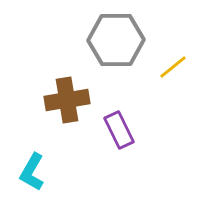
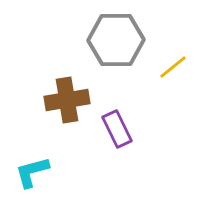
purple rectangle: moved 2 px left, 1 px up
cyan L-shape: rotated 45 degrees clockwise
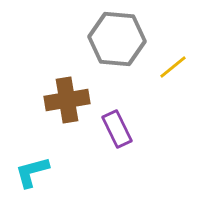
gray hexagon: moved 1 px right, 1 px up; rotated 6 degrees clockwise
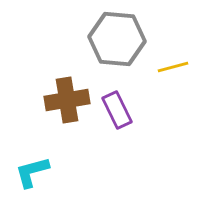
yellow line: rotated 24 degrees clockwise
purple rectangle: moved 19 px up
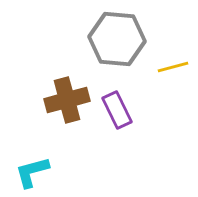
brown cross: rotated 6 degrees counterclockwise
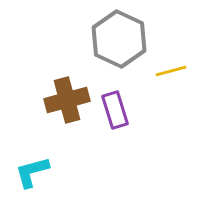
gray hexagon: moved 2 px right; rotated 20 degrees clockwise
yellow line: moved 2 px left, 4 px down
purple rectangle: moved 2 px left; rotated 9 degrees clockwise
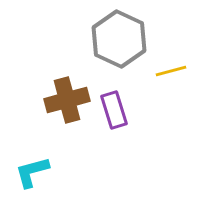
purple rectangle: moved 1 px left
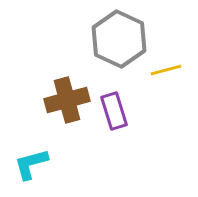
yellow line: moved 5 px left, 1 px up
purple rectangle: moved 1 px down
cyan L-shape: moved 1 px left, 8 px up
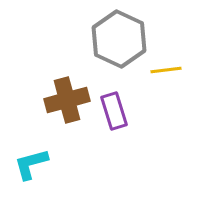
yellow line: rotated 8 degrees clockwise
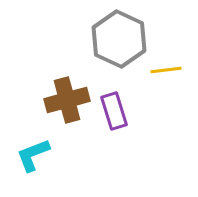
cyan L-shape: moved 2 px right, 9 px up; rotated 6 degrees counterclockwise
